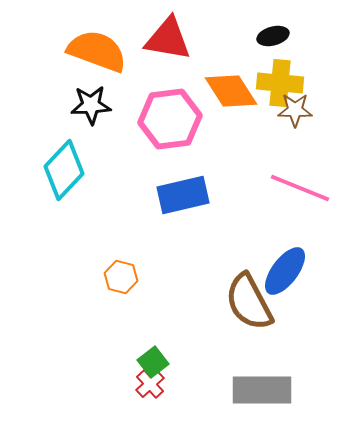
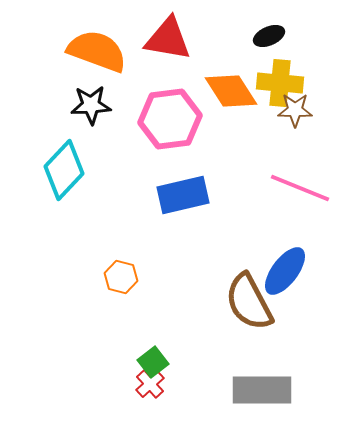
black ellipse: moved 4 px left; rotated 8 degrees counterclockwise
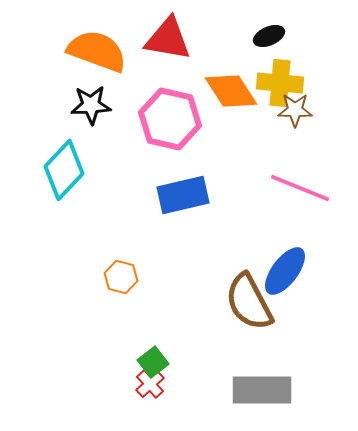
pink hexagon: rotated 20 degrees clockwise
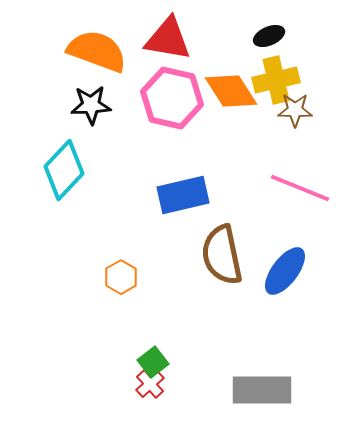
yellow cross: moved 4 px left, 3 px up; rotated 18 degrees counterclockwise
pink hexagon: moved 2 px right, 21 px up
orange hexagon: rotated 16 degrees clockwise
brown semicircle: moved 27 px left, 47 px up; rotated 16 degrees clockwise
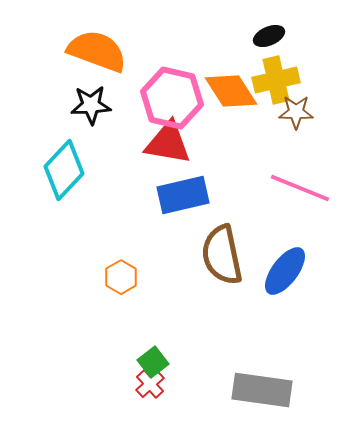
red triangle: moved 104 px down
brown star: moved 1 px right, 2 px down
gray rectangle: rotated 8 degrees clockwise
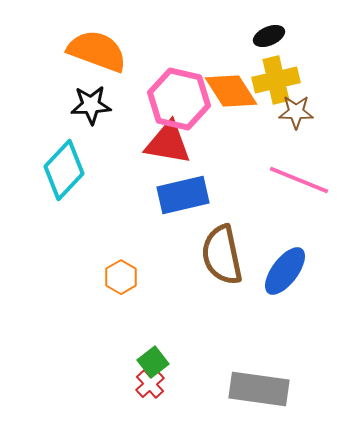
pink hexagon: moved 7 px right, 1 px down
pink line: moved 1 px left, 8 px up
gray rectangle: moved 3 px left, 1 px up
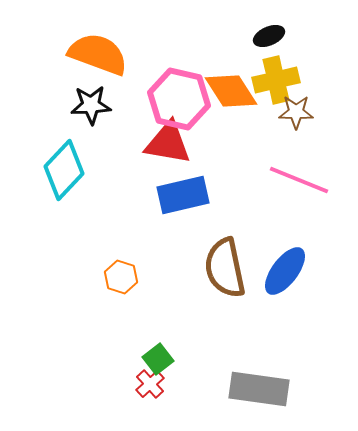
orange semicircle: moved 1 px right, 3 px down
brown semicircle: moved 3 px right, 13 px down
orange hexagon: rotated 12 degrees counterclockwise
green square: moved 5 px right, 3 px up
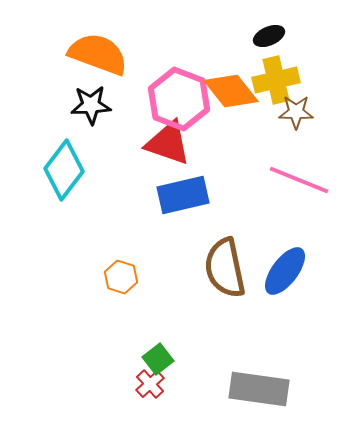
orange diamond: rotated 6 degrees counterclockwise
pink hexagon: rotated 8 degrees clockwise
red triangle: rotated 9 degrees clockwise
cyan diamond: rotated 6 degrees counterclockwise
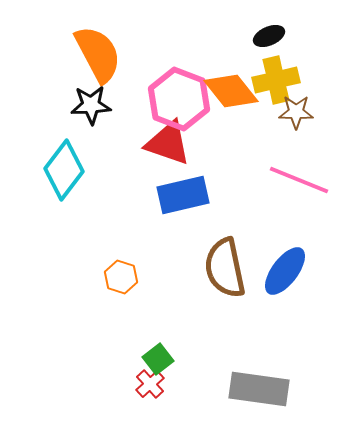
orange semicircle: rotated 42 degrees clockwise
